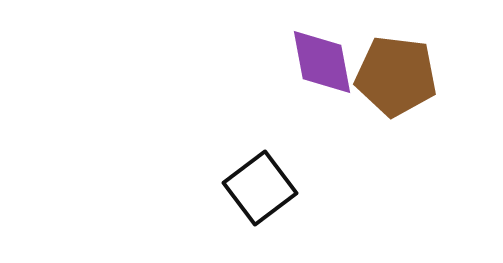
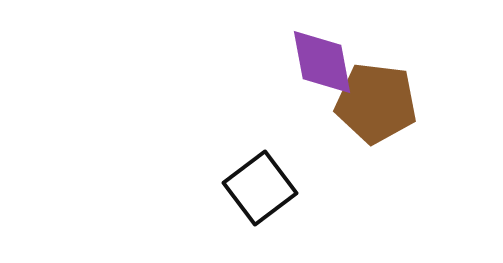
brown pentagon: moved 20 px left, 27 px down
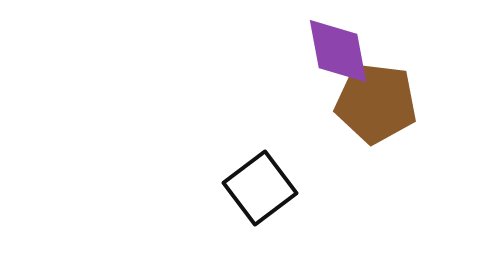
purple diamond: moved 16 px right, 11 px up
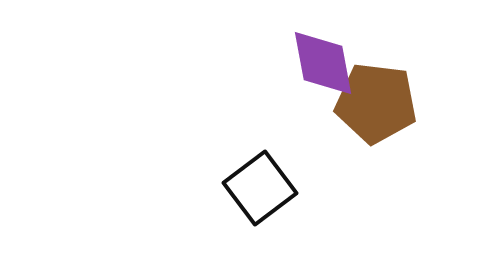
purple diamond: moved 15 px left, 12 px down
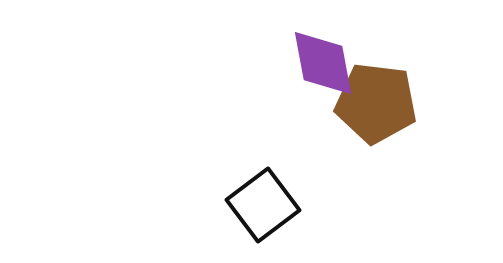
black square: moved 3 px right, 17 px down
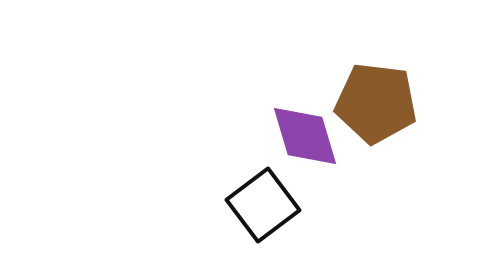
purple diamond: moved 18 px left, 73 px down; rotated 6 degrees counterclockwise
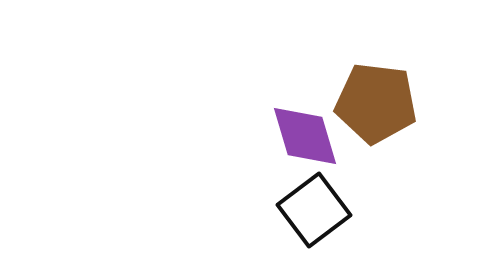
black square: moved 51 px right, 5 px down
